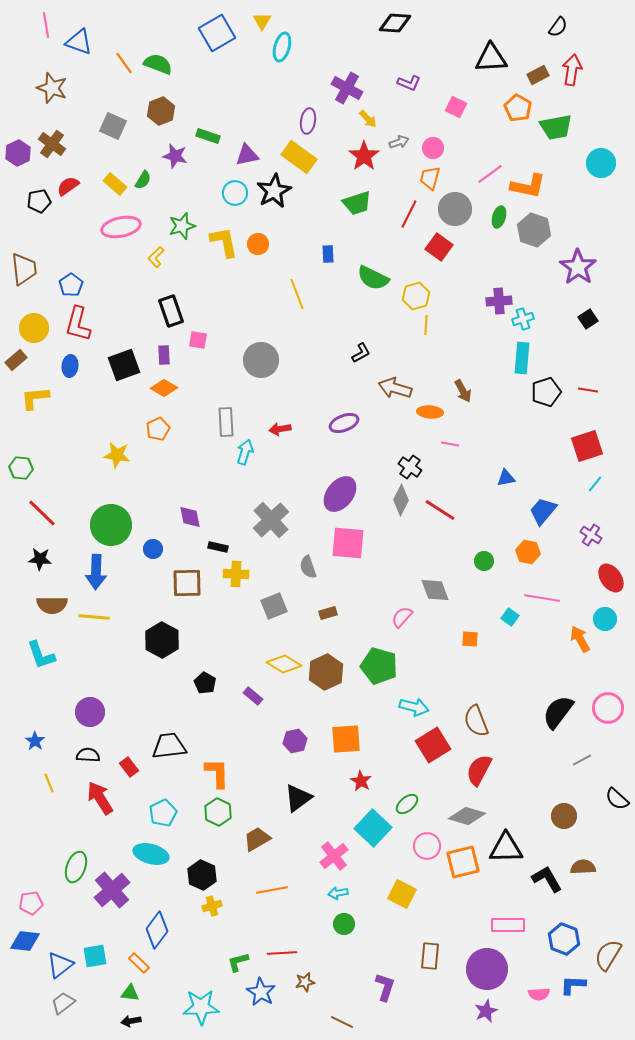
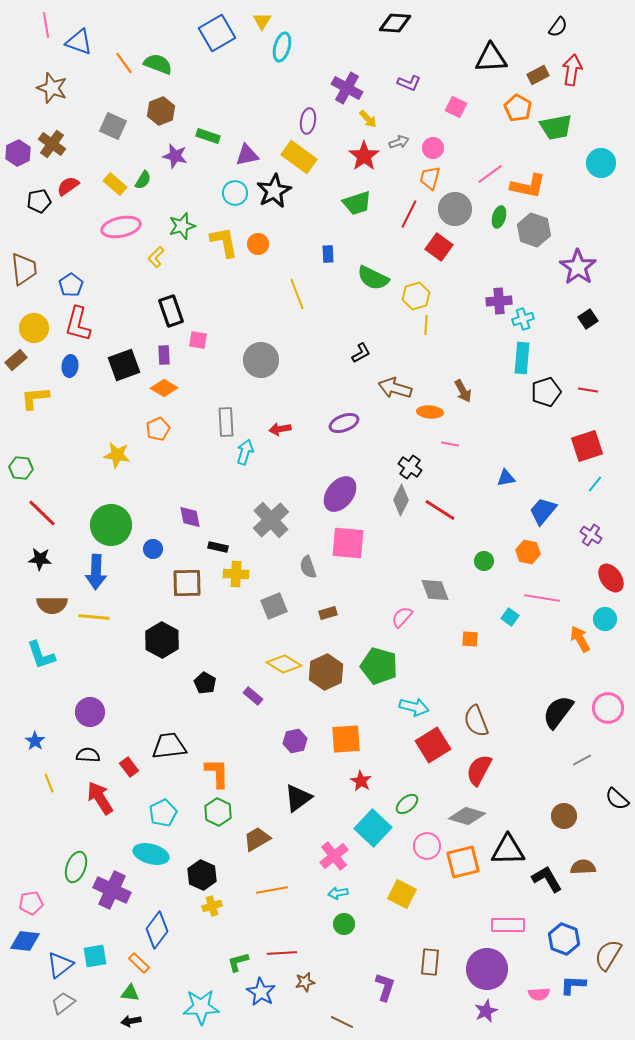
black triangle at (506, 848): moved 2 px right, 2 px down
purple cross at (112, 890): rotated 24 degrees counterclockwise
brown rectangle at (430, 956): moved 6 px down
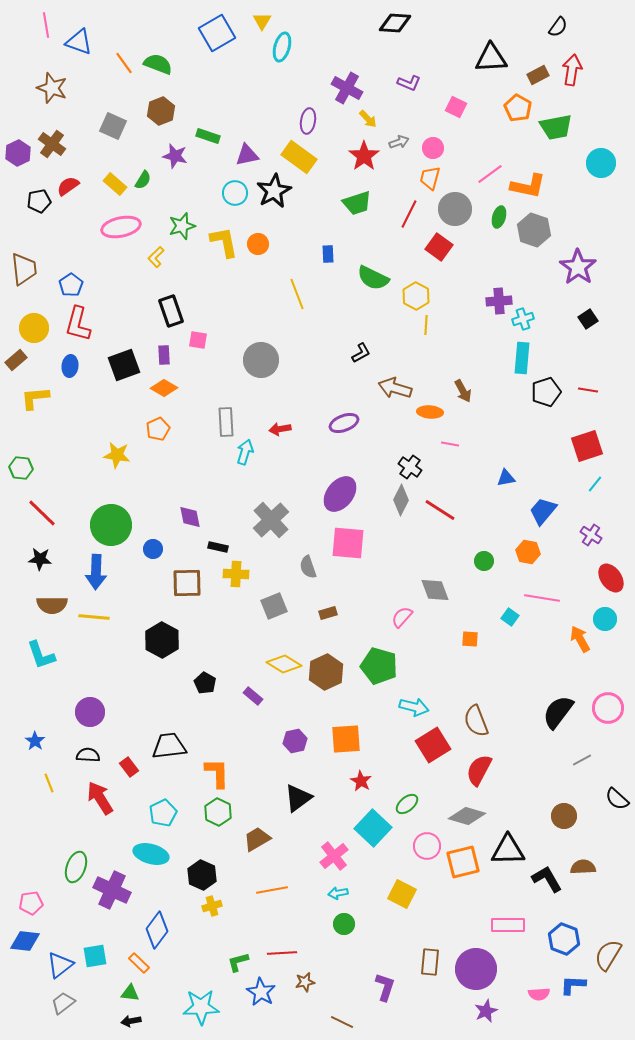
yellow hexagon at (416, 296): rotated 16 degrees counterclockwise
purple circle at (487, 969): moved 11 px left
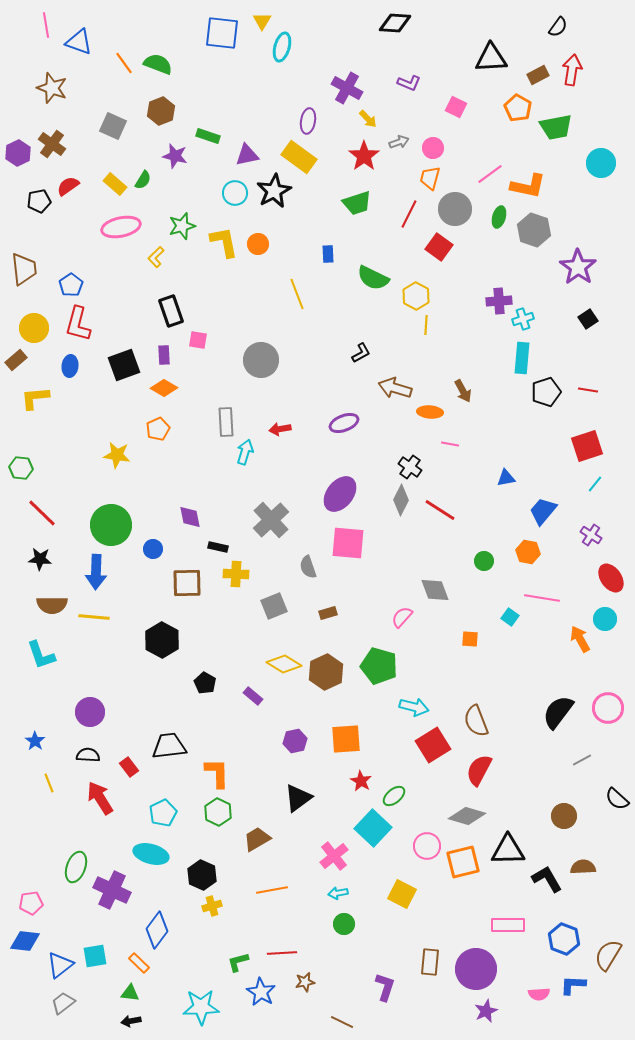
blue square at (217, 33): moved 5 px right; rotated 36 degrees clockwise
green ellipse at (407, 804): moved 13 px left, 8 px up
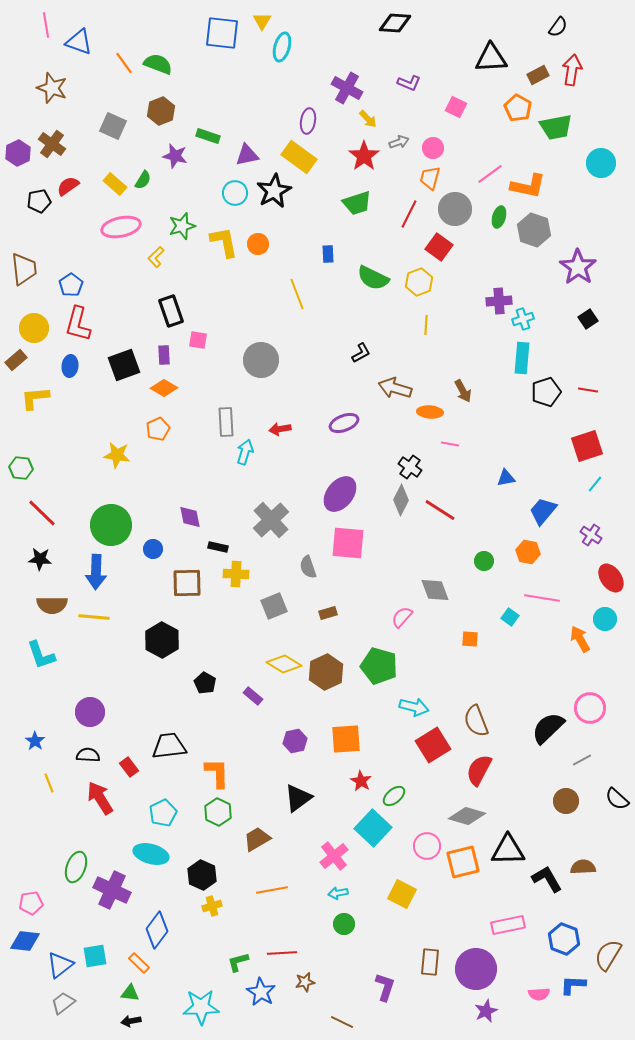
yellow hexagon at (416, 296): moved 3 px right, 14 px up; rotated 12 degrees clockwise
pink circle at (608, 708): moved 18 px left
black semicircle at (558, 712): moved 10 px left, 16 px down; rotated 9 degrees clockwise
brown circle at (564, 816): moved 2 px right, 15 px up
pink rectangle at (508, 925): rotated 12 degrees counterclockwise
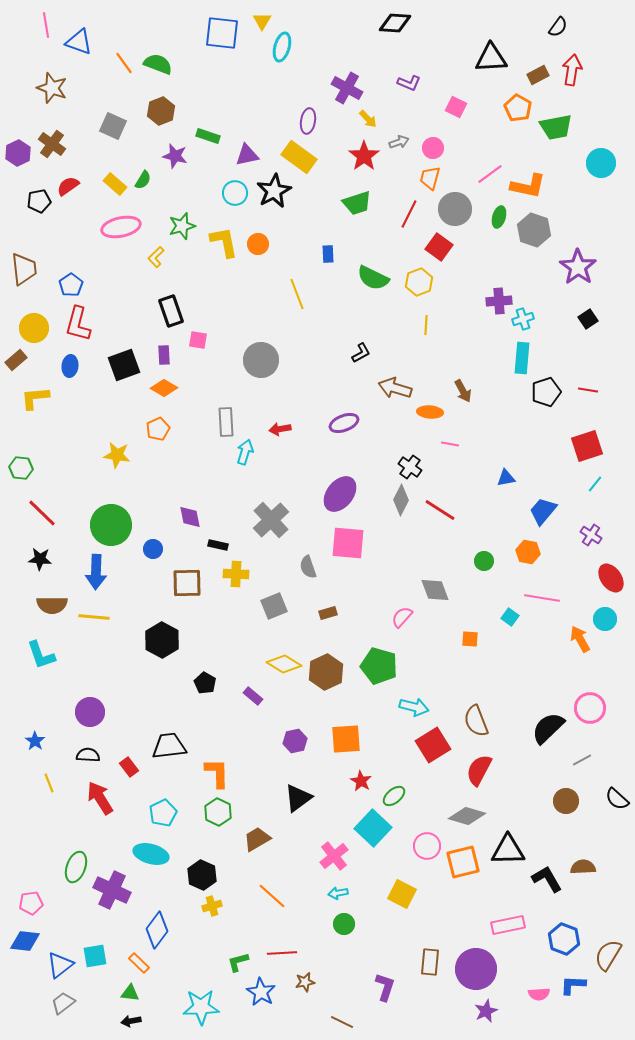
black rectangle at (218, 547): moved 2 px up
orange line at (272, 890): moved 6 px down; rotated 52 degrees clockwise
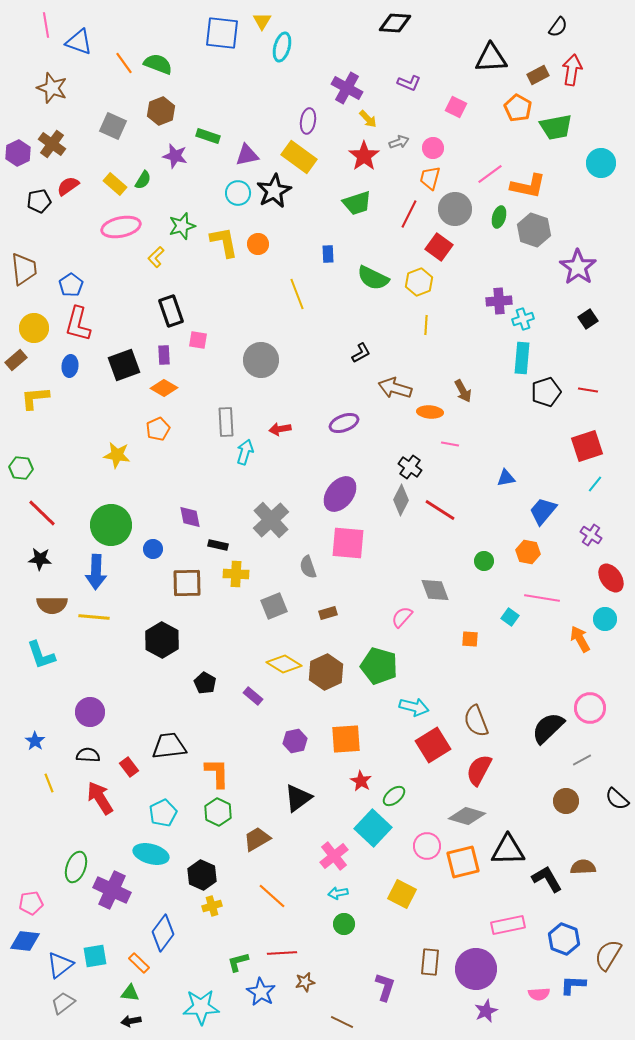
cyan circle at (235, 193): moved 3 px right
blue diamond at (157, 930): moved 6 px right, 3 px down
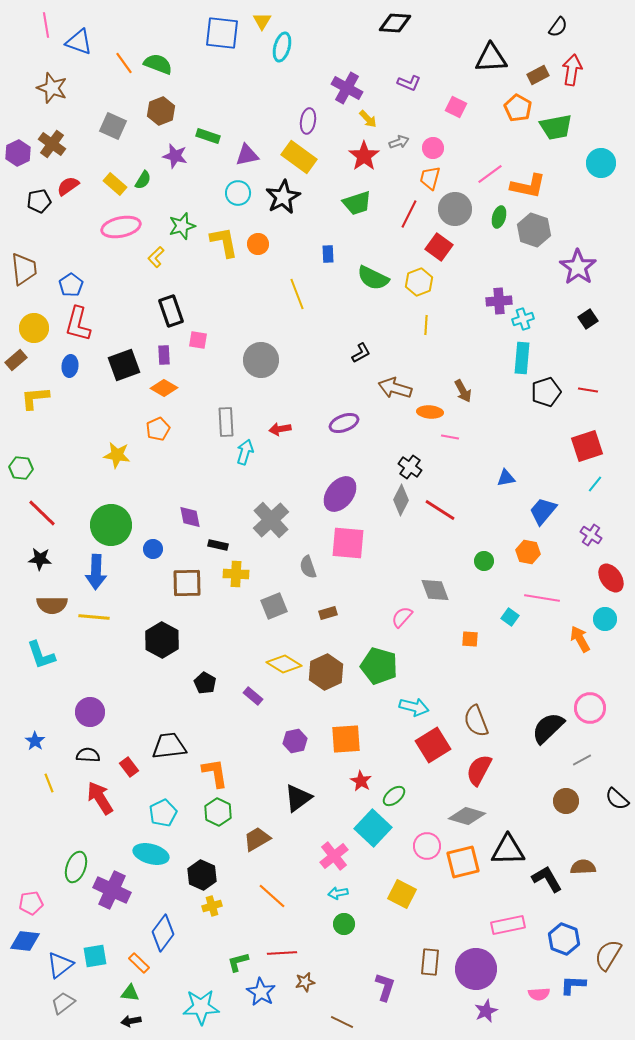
black star at (274, 191): moved 9 px right, 6 px down
pink line at (450, 444): moved 7 px up
orange L-shape at (217, 773): moved 2 px left; rotated 8 degrees counterclockwise
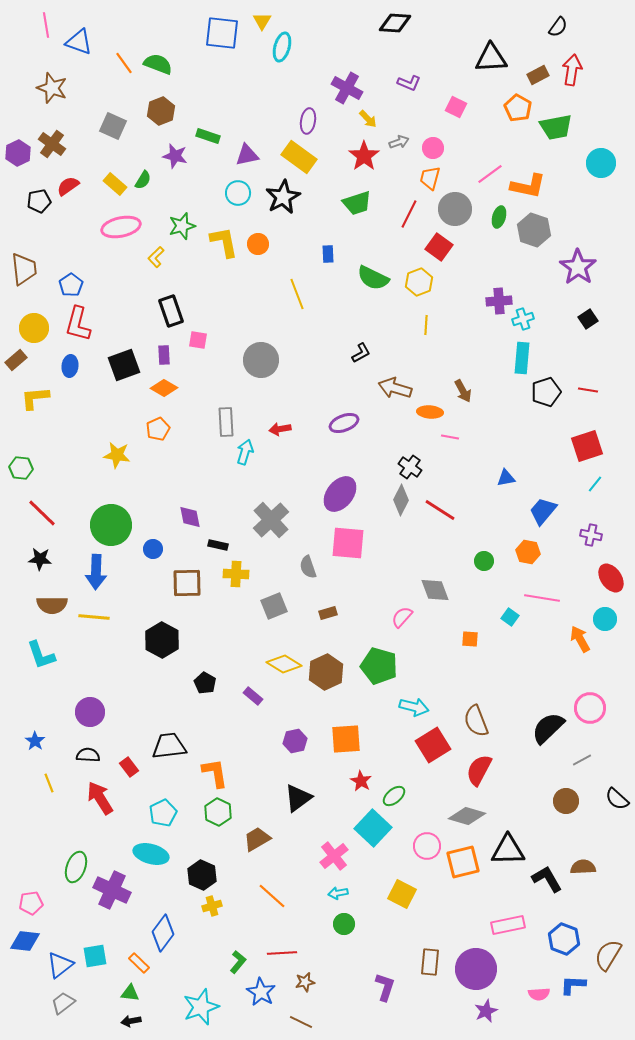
purple cross at (591, 535): rotated 20 degrees counterclockwise
green L-shape at (238, 962): rotated 145 degrees clockwise
cyan star at (201, 1007): rotated 18 degrees counterclockwise
brown line at (342, 1022): moved 41 px left
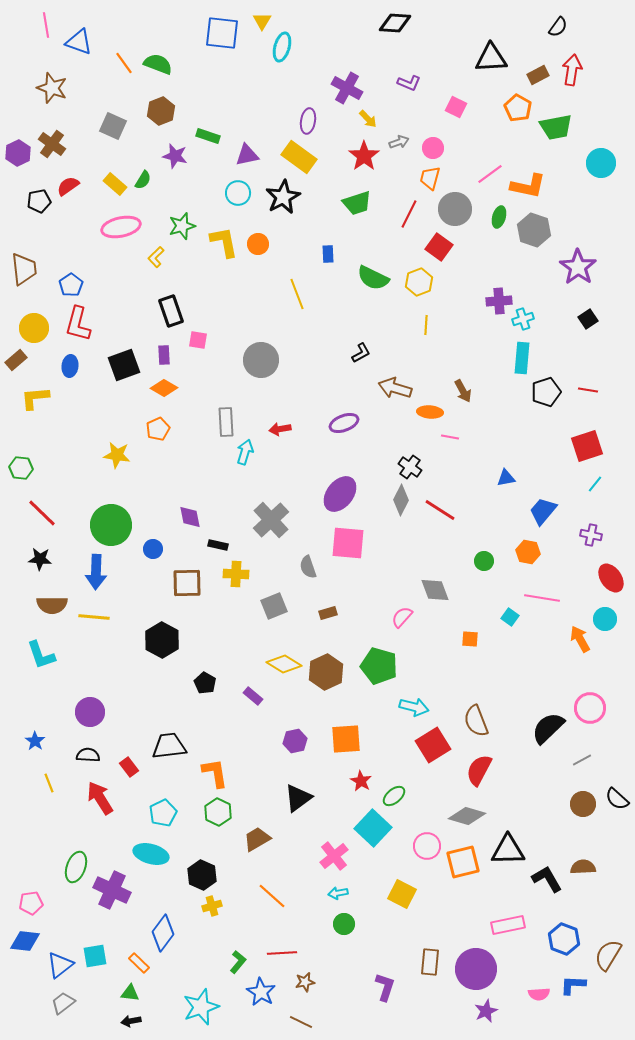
brown circle at (566, 801): moved 17 px right, 3 px down
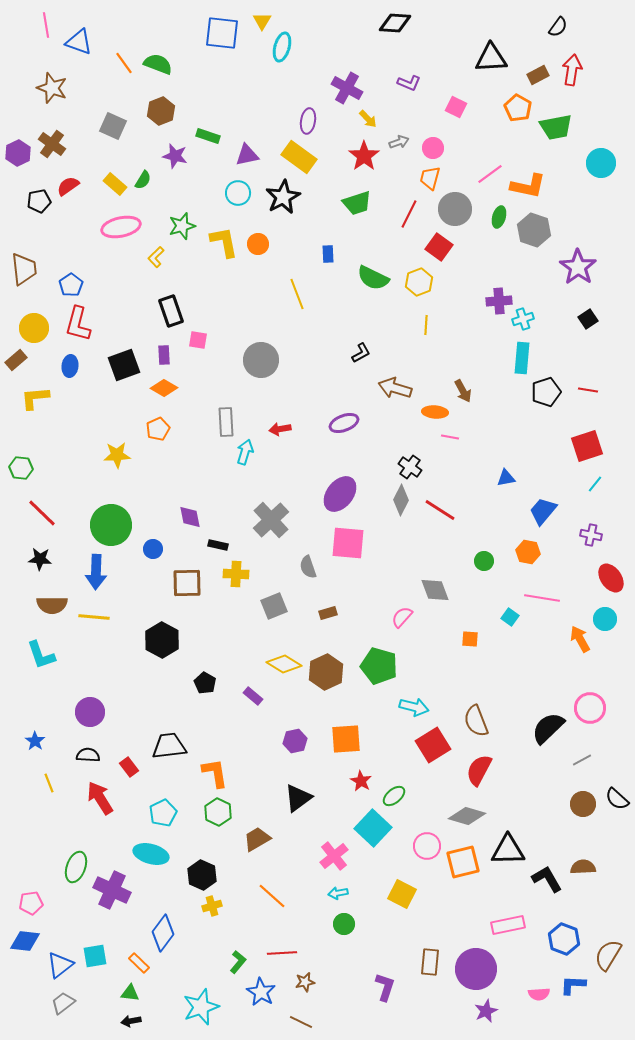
orange ellipse at (430, 412): moved 5 px right
yellow star at (117, 455): rotated 12 degrees counterclockwise
